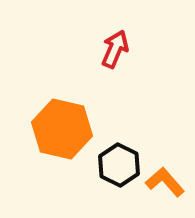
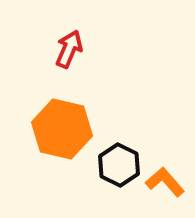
red arrow: moved 46 px left
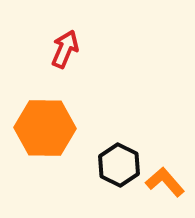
red arrow: moved 4 px left
orange hexagon: moved 17 px left, 1 px up; rotated 12 degrees counterclockwise
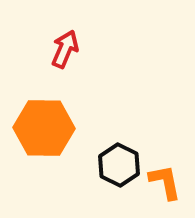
orange hexagon: moved 1 px left
orange L-shape: rotated 30 degrees clockwise
